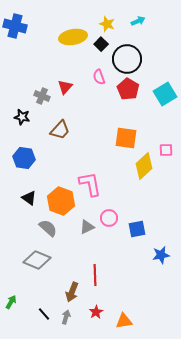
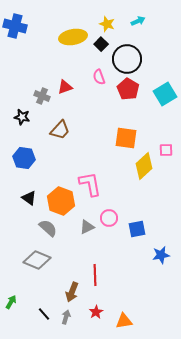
red triangle: rotated 28 degrees clockwise
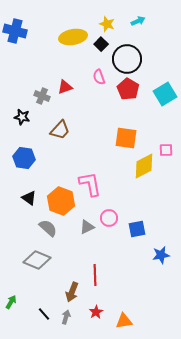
blue cross: moved 5 px down
yellow diamond: rotated 16 degrees clockwise
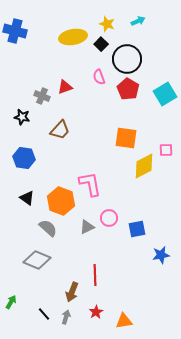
black triangle: moved 2 px left
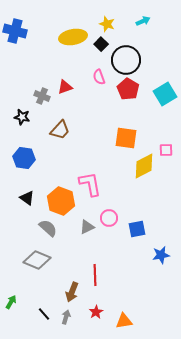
cyan arrow: moved 5 px right
black circle: moved 1 px left, 1 px down
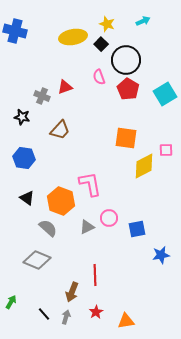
orange triangle: moved 2 px right
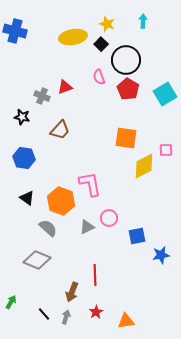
cyan arrow: rotated 64 degrees counterclockwise
blue square: moved 7 px down
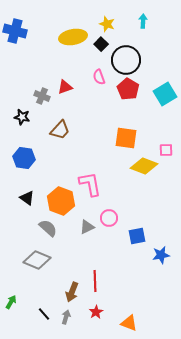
yellow diamond: rotated 48 degrees clockwise
red line: moved 6 px down
orange triangle: moved 3 px right, 2 px down; rotated 30 degrees clockwise
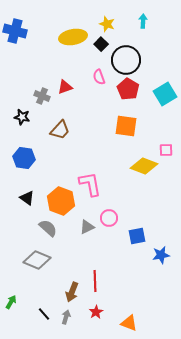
orange square: moved 12 px up
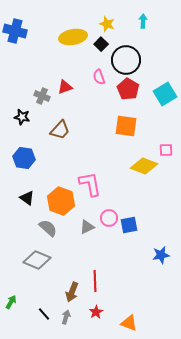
blue square: moved 8 px left, 11 px up
